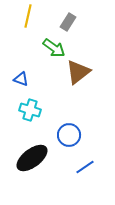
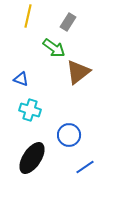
black ellipse: rotated 20 degrees counterclockwise
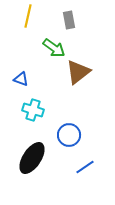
gray rectangle: moved 1 px right, 2 px up; rotated 42 degrees counterclockwise
cyan cross: moved 3 px right
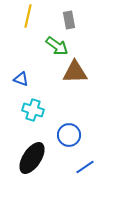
green arrow: moved 3 px right, 2 px up
brown triangle: moved 3 px left; rotated 36 degrees clockwise
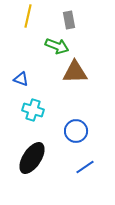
green arrow: rotated 15 degrees counterclockwise
blue circle: moved 7 px right, 4 px up
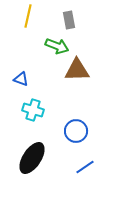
brown triangle: moved 2 px right, 2 px up
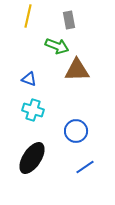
blue triangle: moved 8 px right
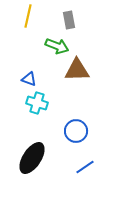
cyan cross: moved 4 px right, 7 px up
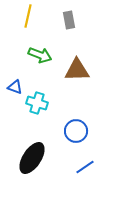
green arrow: moved 17 px left, 9 px down
blue triangle: moved 14 px left, 8 px down
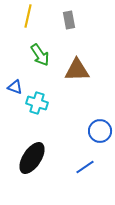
green arrow: rotated 35 degrees clockwise
blue circle: moved 24 px right
